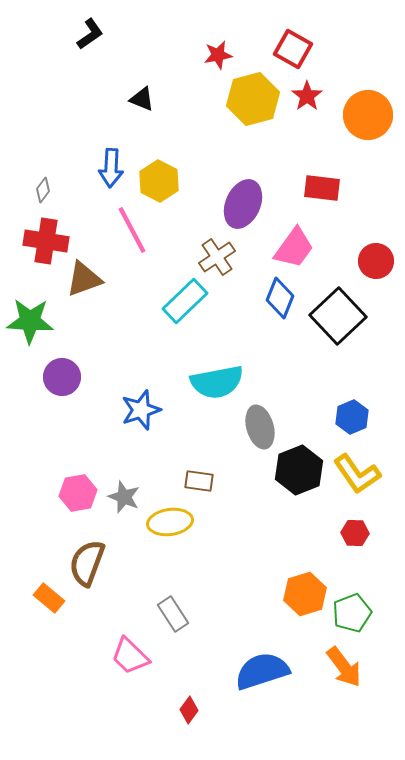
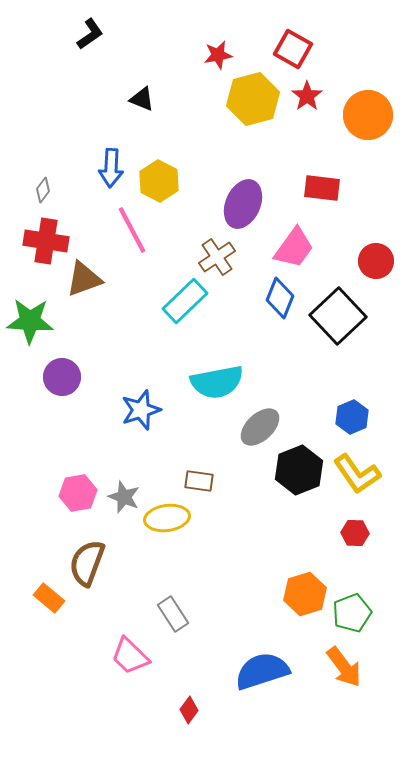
gray ellipse at (260, 427): rotated 63 degrees clockwise
yellow ellipse at (170, 522): moved 3 px left, 4 px up
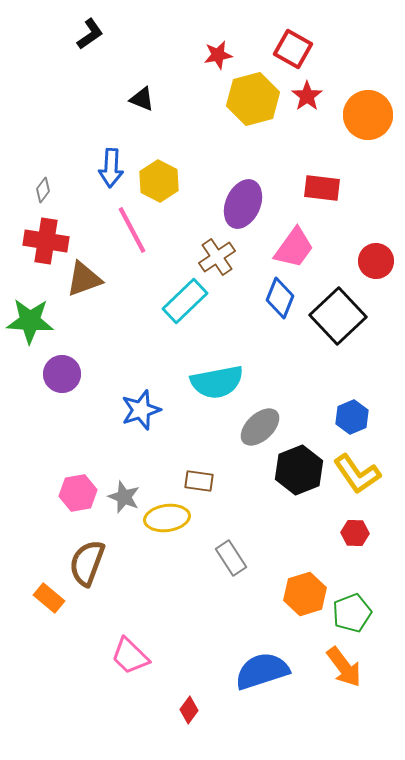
purple circle at (62, 377): moved 3 px up
gray rectangle at (173, 614): moved 58 px right, 56 px up
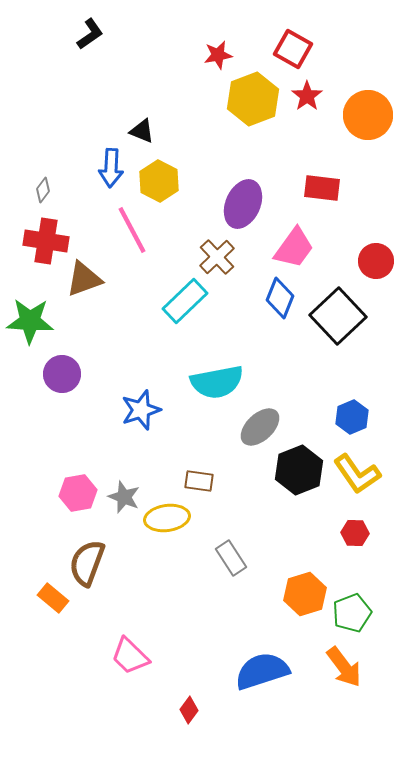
black triangle at (142, 99): moved 32 px down
yellow hexagon at (253, 99): rotated 6 degrees counterclockwise
brown cross at (217, 257): rotated 9 degrees counterclockwise
orange rectangle at (49, 598): moved 4 px right
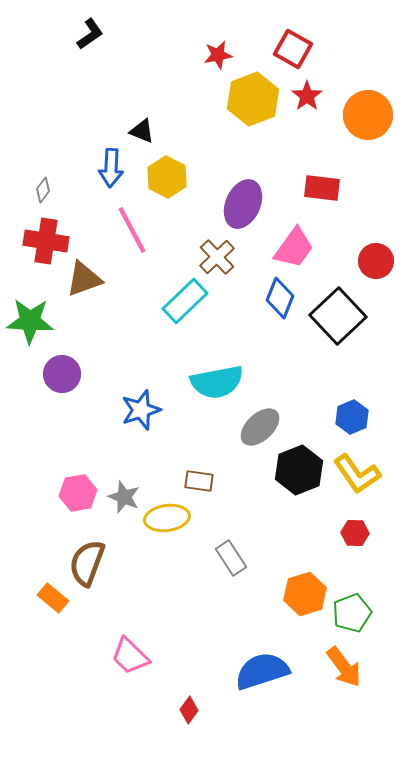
yellow hexagon at (159, 181): moved 8 px right, 4 px up
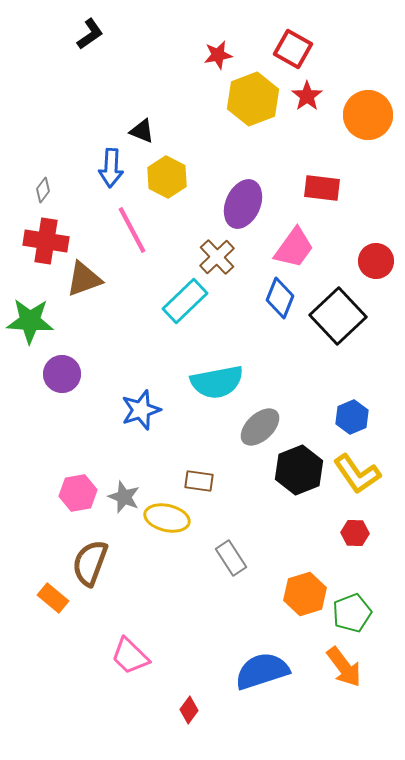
yellow ellipse at (167, 518): rotated 21 degrees clockwise
brown semicircle at (87, 563): moved 3 px right
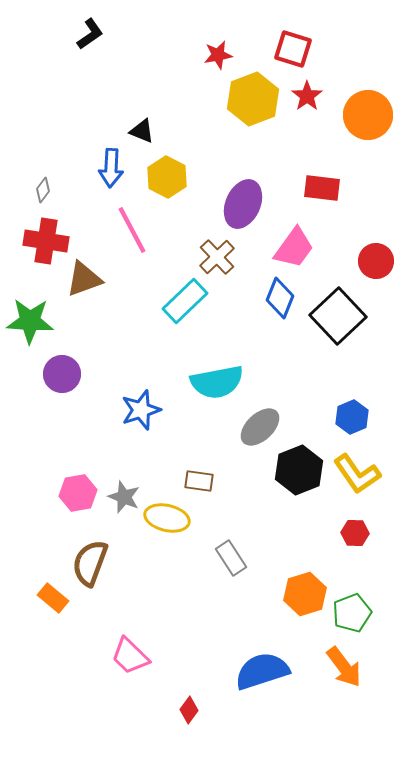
red square at (293, 49): rotated 12 degrees counterclockwise
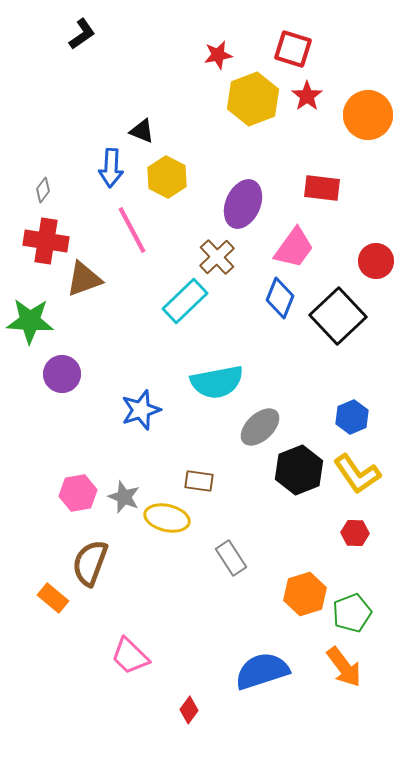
black L-shape at (90, 34): moved 8 px left
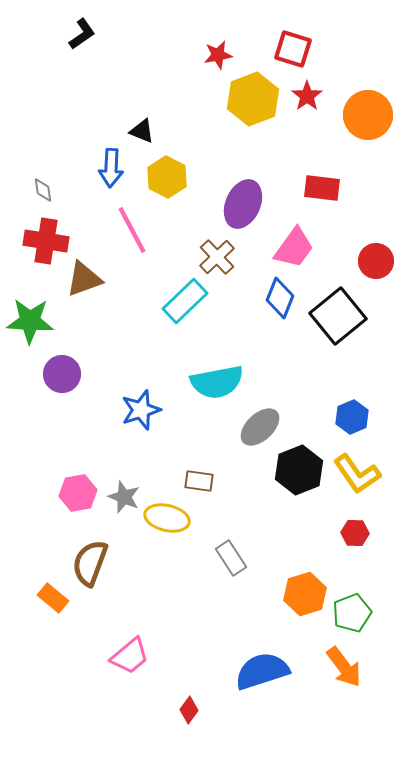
gray diamond at (43, 190): rotated 45 degrees counterclockwise
black square at (338, 316): rotated 4 degrees clockwise
pink trapezoid at (130, 656): rotated 84 degrees counterclockwise
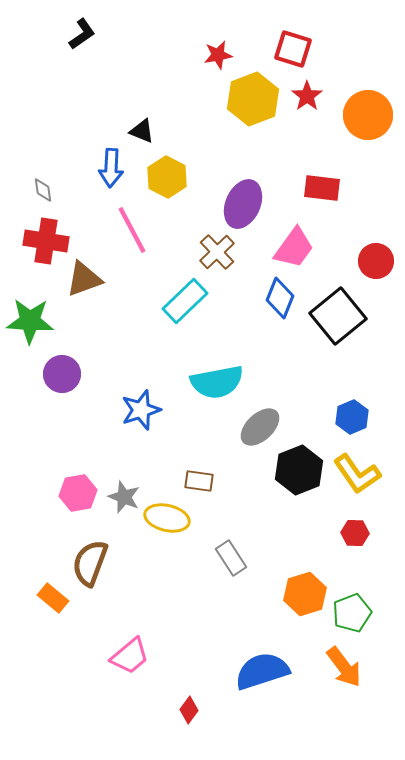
brown cross at (217, 257): moved 5 px up
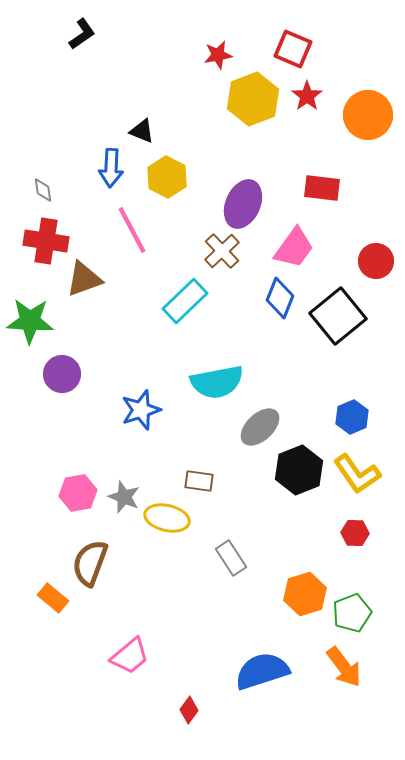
red square at (293, 49): rotated 6 degrees clockwise
brown cross at (217, 252): moved 5 px right, 1 px up
